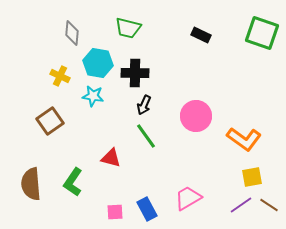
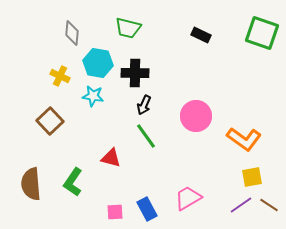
brown square: rotated 8 degrees counterclockwise
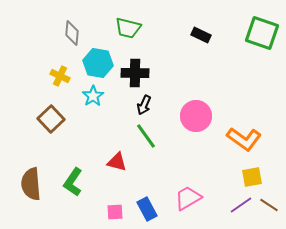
cyan star: rotated 30 degrees clockwise
brown square: moved 1 px right, 2 px up
red triangle: moved 6 px right, 4 px down
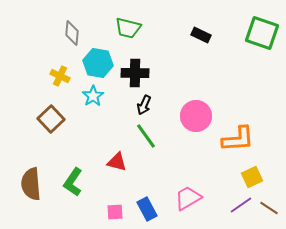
orange L-shape: moved 6 px left; rotated 40 degrees counterclockwise
yellow square: rotated 15 degrees counterclockwise
brown line: moved 3 px down
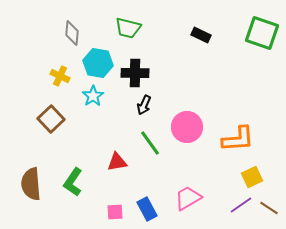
pink circle: moved 9 px left, 11 px down
green line: moved 4 px right, 7 px down
red triangle: rotated 25 degrees counterclockwise
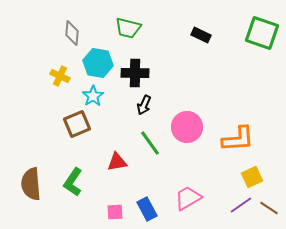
brown square: moved 26 px right, 5 px down; rotated 20 degrees clockwise
